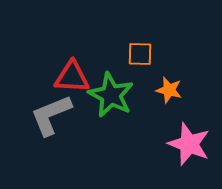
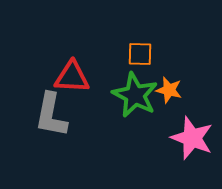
green star: moved 24 px right
gray L-shape: rotated 57 degrees counterclockwise
pink star: moved 3 px right, 6 px up
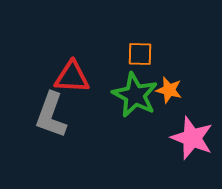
gray L-shape: rotated 9 degrees clockwise
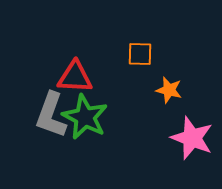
red triangle: moved 3 px right
green star: moved 50 px left, 22 px down
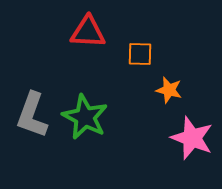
red triangle: moved 13 px right, 45 px up
gray L-shape: moved 19 px left
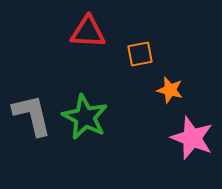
orange square: rotated 12 degrees counterclockwise
orange star: moved 1 px right
gray L-shape: rotated 147 degrees clockwise
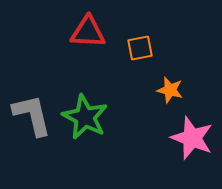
orange square: moved 6 px up
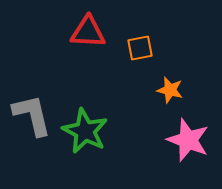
green star: moved 14 px down
pink star: moved 4 px left, 2 px down
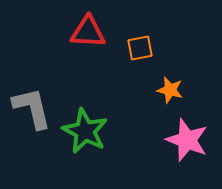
gray L-shape: moved 7 px up
pink star: moved 1 px left
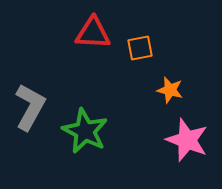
red triangle: moved 5 px right, 1 px down
gray L-shape: moved 2 px left, 1 px up; rotated 42 degrees clockwise
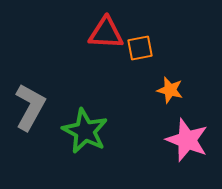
red triangle: moved 13 px right
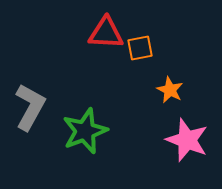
orange star: rotated 12 degrees clockwise
green star: rotated 24 degrees clockwise
